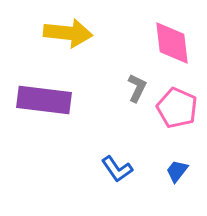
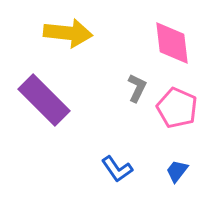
purple rectangle: rotated 38 degrees clockwise
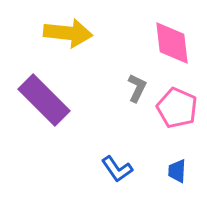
blue trapezoid: rotated 35 degrees counterclockwise
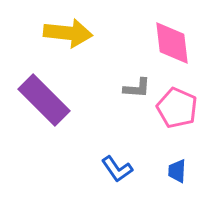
gray L-shape: rotated 68 degrees clockwise
